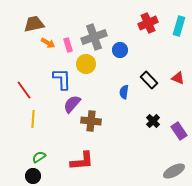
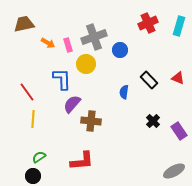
brown trapezoid: moved 10 px left
red line: moved 3 px right, 2 px down
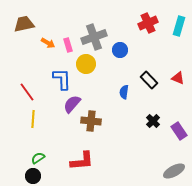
green semicircle: moved 1 px left, 1 px down
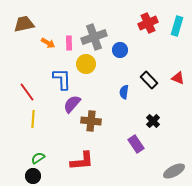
cyan rectangle: moved 2 px left
pink rectangle: moved 1 px right, 2 px up; rotated 16 degrees clockwise
purple rectangle: moved 43 px left, 13 px down
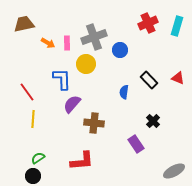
pink rectangle: moved 2 px left
brown cross: moved 3 px right, 2 px down
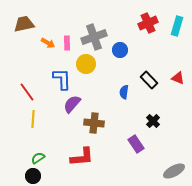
red L-shape: moved 4 px up
